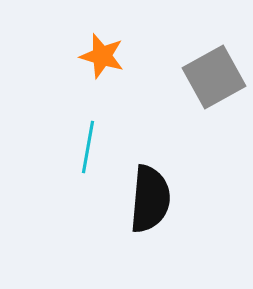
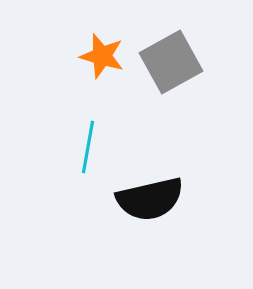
gray square: moved 43 px left, 15 px up
black semicircle: rotated 72 degrees clockwise
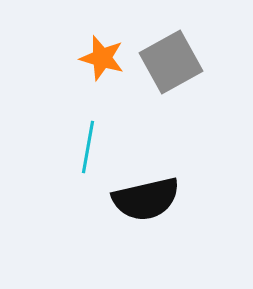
orange star: moved 2 px down
black semicircle: moved 4 px left
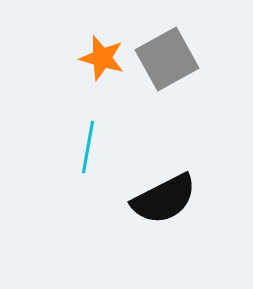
gray square: moved 4 px left, 3 px up
black semicircle: moved 18 px right; rotated 14 degrees counterclockwise
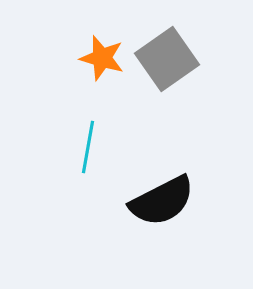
gray square: rotated 6 degrees counterclockwise
black semicircle: moved 2 px left, 2 px down
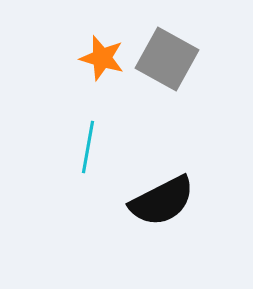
gray square: rotated 26 degrees counterclockwise
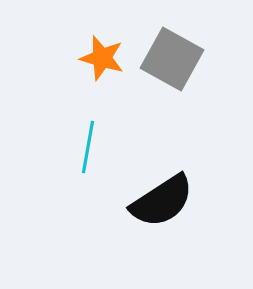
gray square: moved 5 px right
black semicircle: rotated 6 degrees counterclockwise
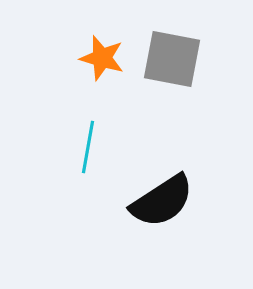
gray square: rotated 18 degrees counterclockwise
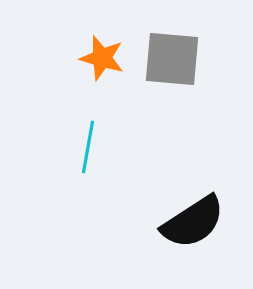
gray square: rotated 6 degrees counterclockwise
black semicircle: moved 31 px right, 21 px down
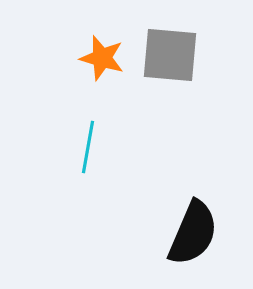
gray square: moved 2 px left, 4 px up
black semicircle: moved 11 px down; rotated 34 degrees counterclockwise
